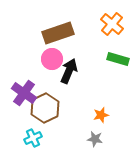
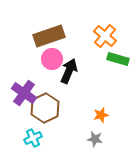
orange cross: moved 7 px left, 12 px down
brown rectangle: moved 9 px left, 3 px down
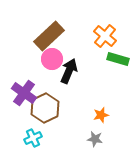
brown rectangle: rotated 24 degrees counterclockwise
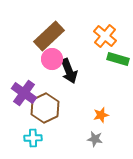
black arrow: rotated 135 degrees clockwise
cyan cross: rotated 24 degrees clockwise
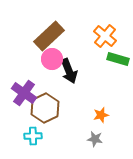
cyan cross: moved 2 px up
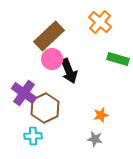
orange cross: moved 5 px left, 14 px up
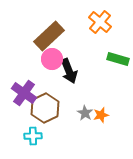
gray star: moved 10 px left, 26 px up; rotated 21 degrees clockwise
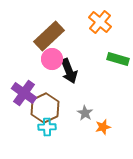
orange star: moved 2 px right, 12 px down
cyan cross: moved 14 px right, 9 px up
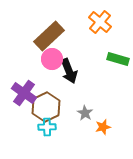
brown hexagon: moved 1 px right, 1 px up
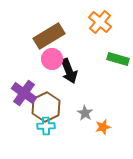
brown rectangle: rotated 12 degrees clockwise
cyan cross: moved 1 px left, 1 px up
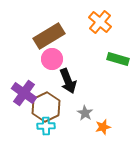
black arrow: moved 1 px left, 10 px down
